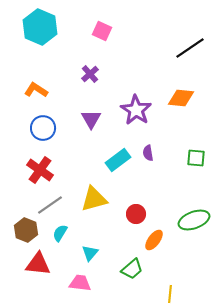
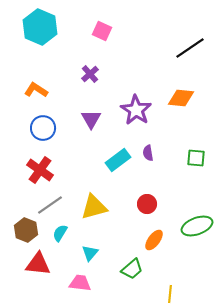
yellow triangle: moved 8 px down
red circle: moved 11 px right, 10 px up
green ellipse: moved 3 px right, 6 px down
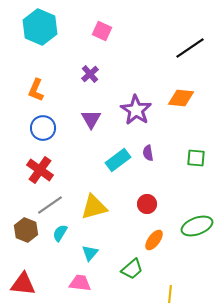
orange L-shape: rotated 100 degrees counterclockwise
red triangle: moved 15 px left, 20 px down
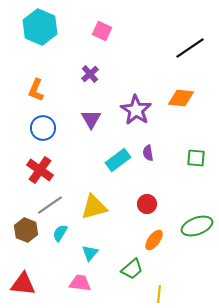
yellow line: moved 11 px left
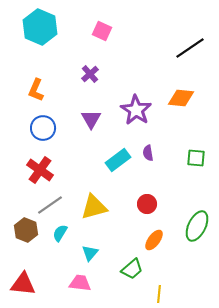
green ellipse: rotated 44 degrees counterclockwise
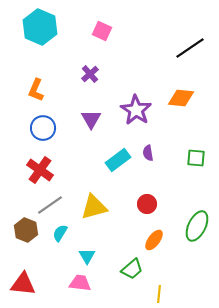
cyan triangle: moved 3 px left, 3 px down; rotated 12 degrees counterclockwise
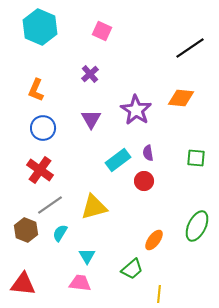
red circle: moved 3 px left, 23 px up
